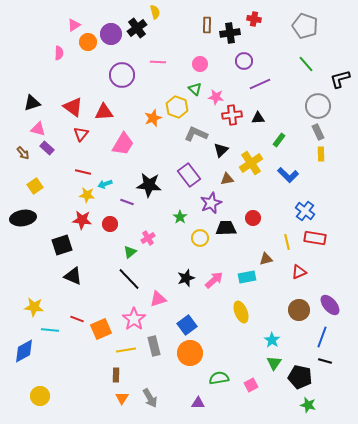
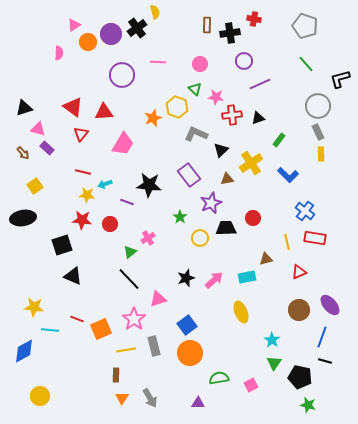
black triangle at (32, 103): moved 8 px left, 5 px down
black triangle at (258, 118): rotated 16 degrees counterclockwise
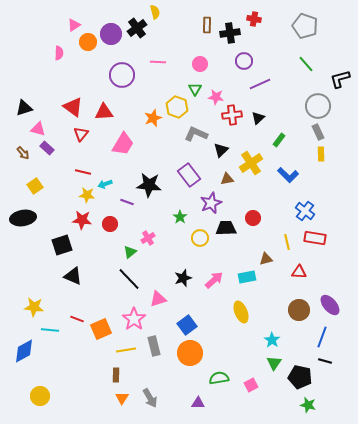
green triangle at (195, 89): rotated 16 degrees clockwise
black triangle at (258, 118): rotated 24 degrees counterclockwise
red triangle at (299, 272): rotated 28 degrees clockwise
black star at (186, 278): moved 3 px left
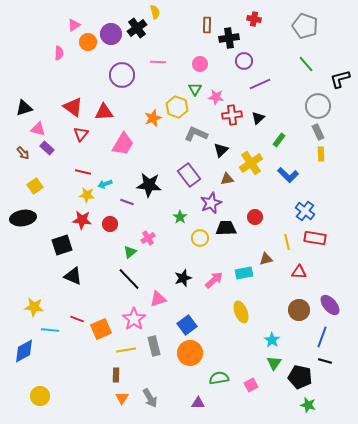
black cross at (230, 33): moved 1 px left, 5 px down
red circle at (253, 218): moved 2 px right, 1 px up
cyan rectangle at (247, 277): moved 3 px left, 4 px up
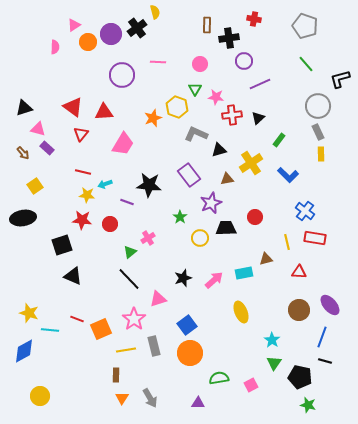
pink semicircle at (59, 53): moved 4 px left, 6 px up
black triangle at (221, 150): moved 2 px left; rotated 28 degrees clockwise
yellow star at (34, 307): moved 5 px left, 6 px down; rotated 12 degrees clockwise
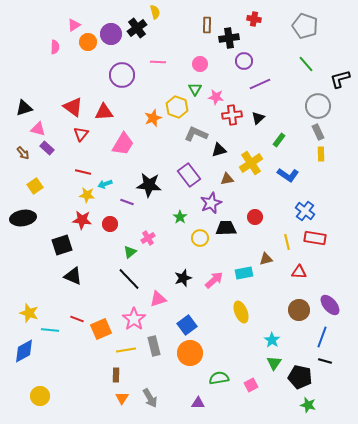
blue L-shape at (288, 175): rotated 10 degrees counterclockwise
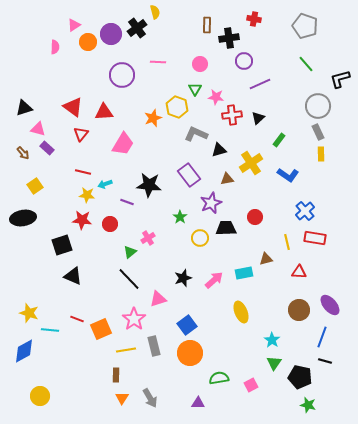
blue cross at (305, 211): rotated 12 degrees clockwise
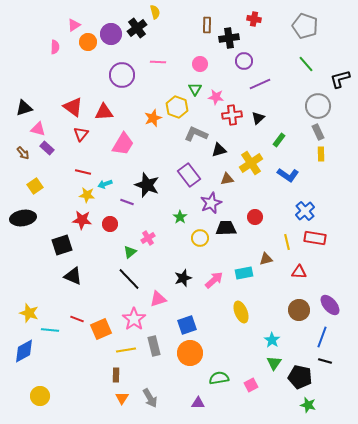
black star at (149, 185): moved 2 px left; rotated 15 degrees clockwise
blue square at (187, 325): rotated 18 degrees clockwise
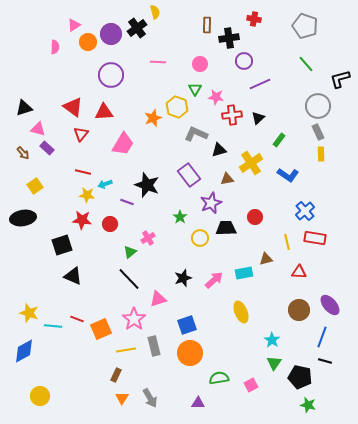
purple circle at (122, 75): moved 11 px left
cyan line at (50, 330): moved 3 px right, 4 px up
brown rectangle at (116, 375): rotated 24 degrees clockwise
